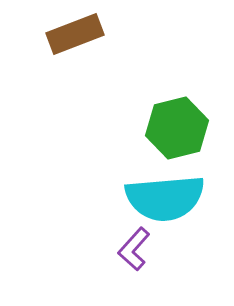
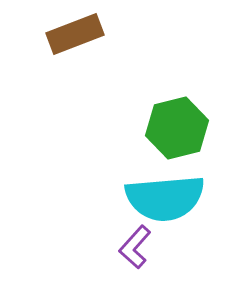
purple L-shape: moved 1 px right, 2 px up
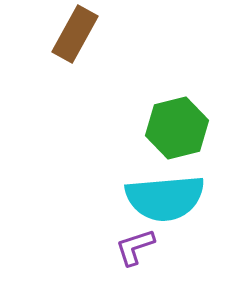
brown rectangle: rotated 40 degrees counterclockwise
purple L-shape: rotated 30 degrees clockwise
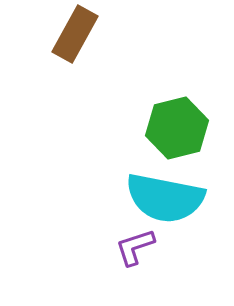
cyan semicircle: rotated 16 degrees clockwise
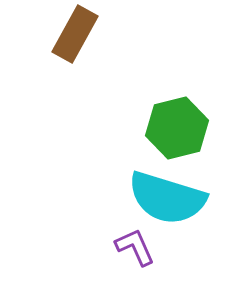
cyan semicircle: moved 2 px right; rotated 6 degrees clockwise
purple L-shape: rotated 84 degrees clockwise
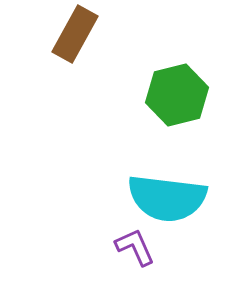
green hexagon: moved 33 px up
cyan semicircle: rotated 10 degrees counterclockwise
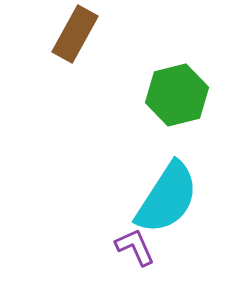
cyan semicircle: rotated 64 degrees counterclockwise
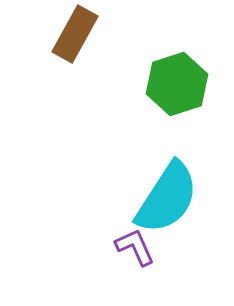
green hexagon: moved 11 px up; rotated 4 degrees counterclockwise
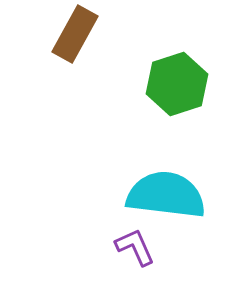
cyan semicircle: moved 1 px left, 3 px up; rotated 116 degrees counterclockwise
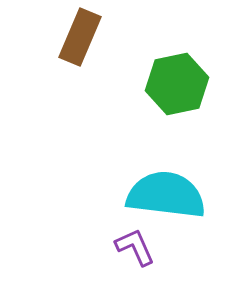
brown rectangle: moved 5 px right, 3 px down; rotated 6 degrees counterclockwise
green hexagon: rotated 6 degrees clockwise
